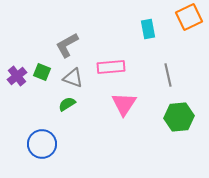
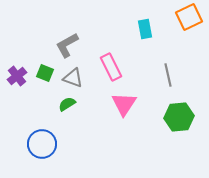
cyan rectangle: moved 3 px left
pink rectangle: rotated 68 degrees clockwise
green square: moved 3 px right, 1 px down
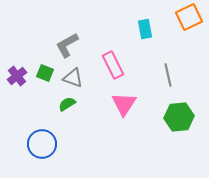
pink rectangle: moved 2 px right, 2 px up
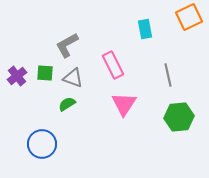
green square: rotated 18 degrees counterclockwise
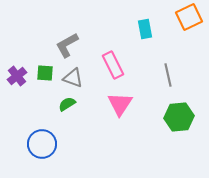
pink triangle: moved 4 px left
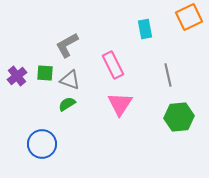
gray triangle: moved 3 px left, 2 px down
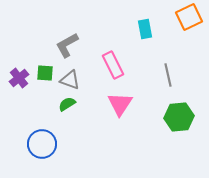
purple cross: moved 2 px right, 2 px down
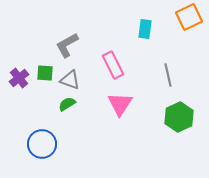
cyan rectangle: rotated 18 degrees clockwise
green hexagon: rotated 20 degrees counterclockwise
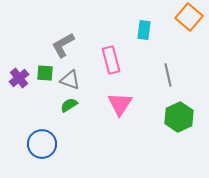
orange square: rotated 24 degrees counterclockwise
cyan rectangle: moved 1 px left, 1 px down
gray L-shape: moved 4 px left
pink rectangle: moved 2 px left, 5 px up; rotated 12 degrees clockwise
green semicircle: moved 2 px right, 1 px down
